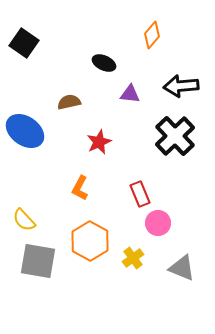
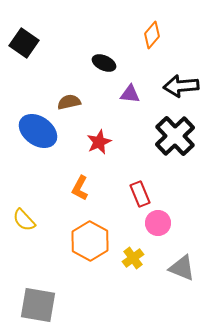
blue ellipse: moved 13 px right
gray square: moved 44 px down
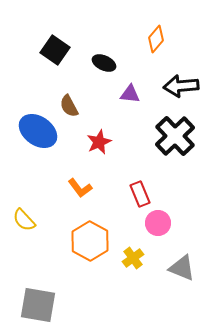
orange diamond: moved 4 px right, 4 px down
black square: moved 31 px right, 7 px down
brown semicircle: moved 4 px down; rotated 105 degrees counterclockwise
orange L-shape: rotated 65 degrees counterclockwise
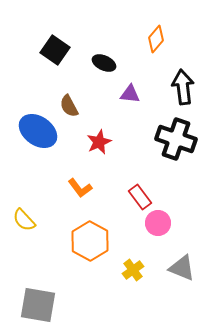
black arrow: moved 2 px right, 1 px down; rotated 88 degrees clockwise
black cross: moved 1 px right, 3 px down; rotated 27 degrees counterclockwise
red rectangle: moved 3 px down; rotated 15 degrees counterclockwise
yellow cross: moved 12 px down
